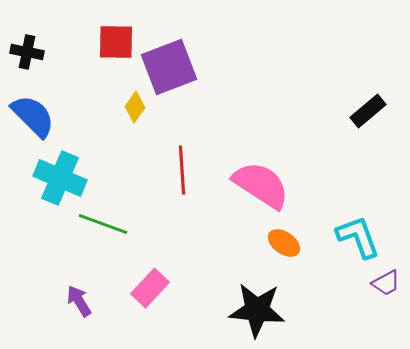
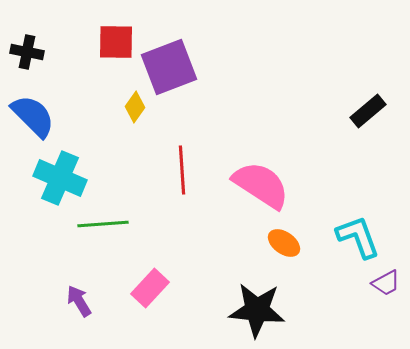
green line: rotated 24 degrees counterclockwise
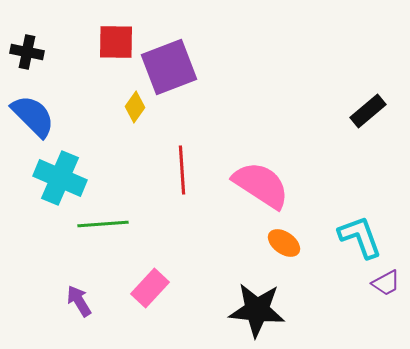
cyan L-shape: moved 2 px right
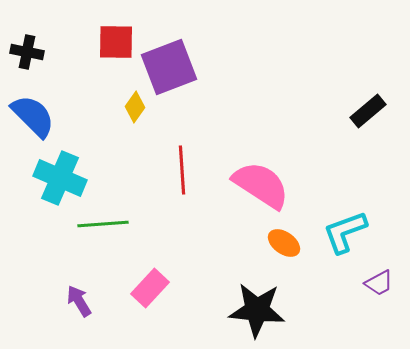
cyan L-shape: moved 15 px left, 5 px up; rotated 90 degrees counterclockwise
purple trapezoid: moved 7 px left
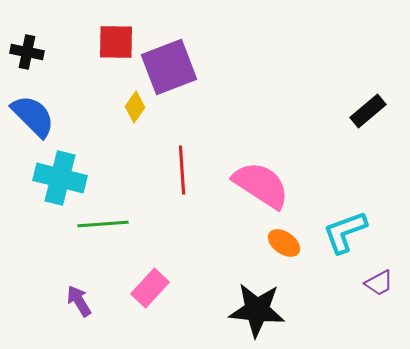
cyan cross: rotated 9 degrees counterclockwise
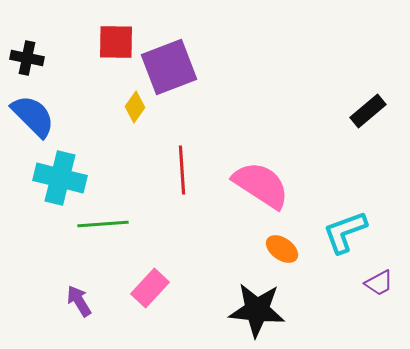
black cross: moved 6 px down
orange ellipse: moved 2 px left, 6 px down
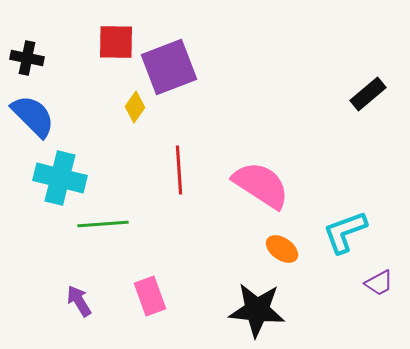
black rectangle: moved 17 px up
red line: moved 3 px left
pink rectangle: moved 8 px down; rotated 63 degrees counterclockwise
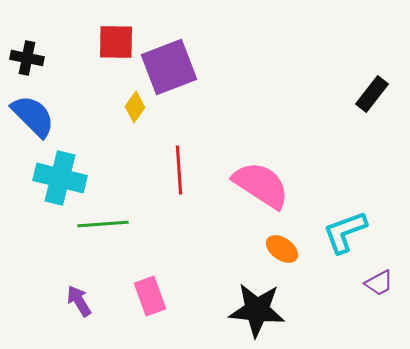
black rectangle: moved 4 px right; rotated 12 degrees counterclockwise
